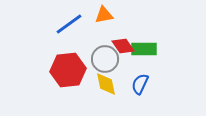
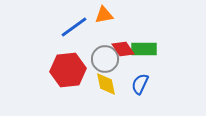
blue line: moved 5 px right, 3 px down
red diamond: moved 3 px down
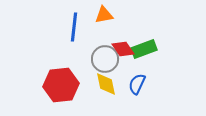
blue line: rotated 48 degrees counterclockwise
green rectangle: rotated 20 degrees counterclockwise
red hexagon: moved 7 px left, 15 px down
blue semicircle: moved 3 px left
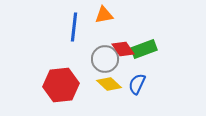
yellow diamond: moved 3 px right; rotated 35 degrees counterclockwise
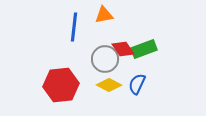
yellow diamond: moved 1 px down; rotated 15 degrees counterclockwise
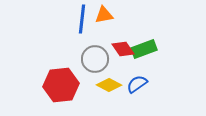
blue line: moved 8 px right, 8 px up
gray circle: moved 10 px left
blue semicircle: rotated 30 degrees clockwise
